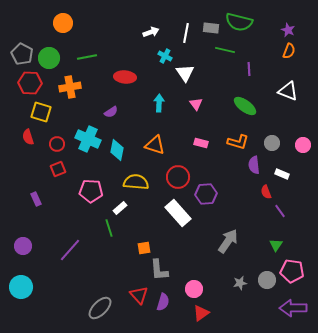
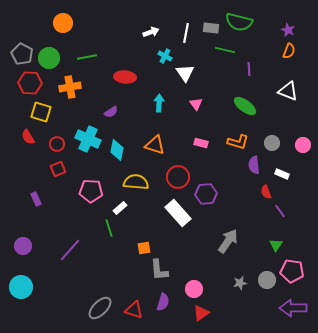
red semicircle at (28, 137): rotated 14 degrees counterclockwise
red triangle at (139, 295): moved 5 px left, 15 px down; rotated 30 degrees counterclockwise
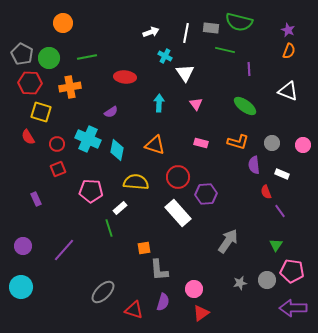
purple line at (70, 250): moved 6 px left
gray ellipse at (100, 308): moved 3 px right, 16 px up
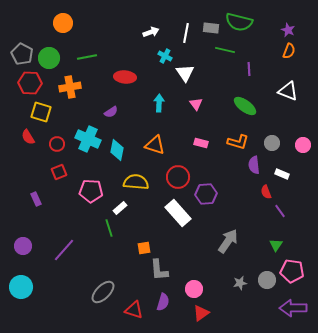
red square at (58, 169): moved 1 px right, 3 px down
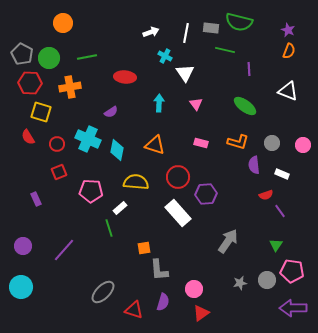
red semicircle at (266, 192): moved 3 px down; rotated 88 degrees counterclockwise
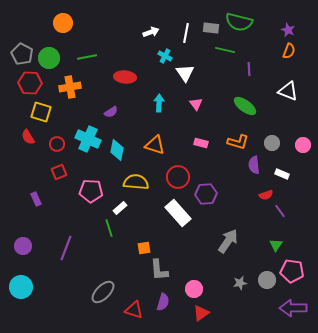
purple line at (64, 250): moved 2 px right, 2 px up; rotated 20 degrees counterclockwise
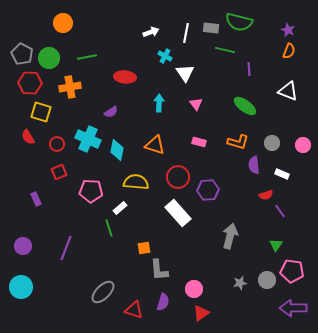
pink rectangle at (201, 143): moved 2 px left, 1 px up
purple hexagon at (206, 194): moved 2 px right, 4 px up
gray arrow at (228, 241): moved 2 px right, 5 px up; rotated 20 degrees counterclockwise
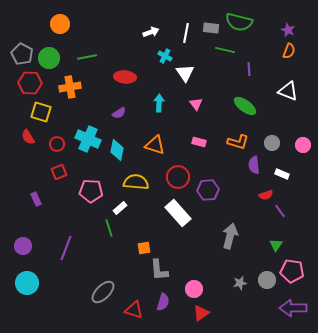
orange circle at (63, 23): moved 3 px left, 1 px down
purple semicircle at (111, 112): moved 8 px right, 1 px down
cyan circle at (21, 287): moved 6 px right, 4 px up
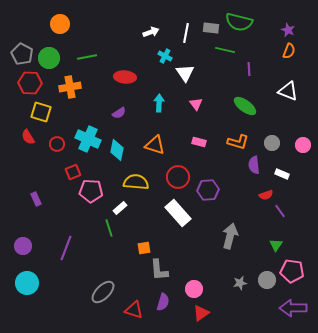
red square at (59, 172): moved 14 px right
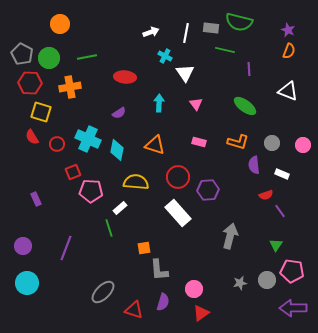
red semicircle at (28, 137): moved 4 px right
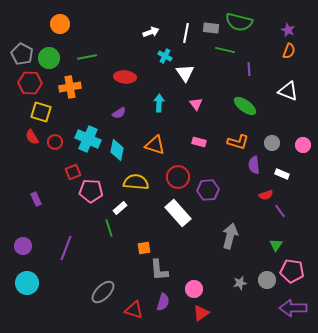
red circle at (57, 144): moved 2 px left, 2 px up
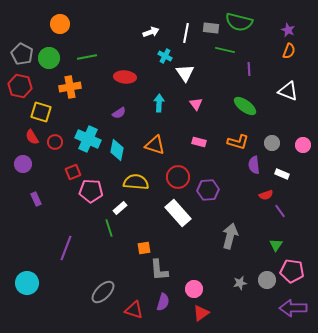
red hexagon at (30, 83): moved 10 px left, 3 px down; rotated 10 degrees clockwise
purple circle at (23, 246): moved 82 px up
